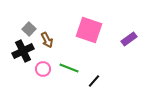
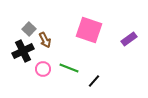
brown arrow: moved 2 px left
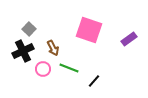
brown arrow: moved 8 px right, 8 px down
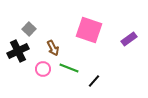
black cross: moved 5 px left
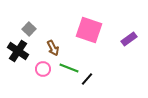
black cross: rotated 30 degrees counterclockwise
black line: moved 7 px left, 2 px up
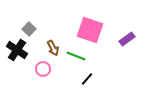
pink square: moved 1 px right
purple rectangle: moved 2 px left
black cross: moved 1 px left, 1 px up
green line: moved 7 px right, 12 px up
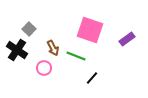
pink circle: moved 1 px right, 1 px up
black line: moved 5 px right, 1 px up
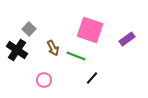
pink circle: moved 12 px down
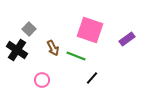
pink circle: moved 2 px left
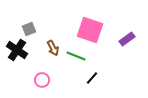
gray square: rotated 24 degrees clockwise
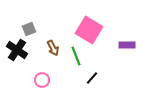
pink square: moved 1 px left; rotated 12 degrees clockwise
purple rectangle: moved 6 px down; rotated 35 degrees clockwise
green line: rotated 48 degrees clockwise
